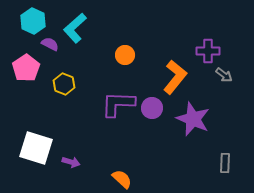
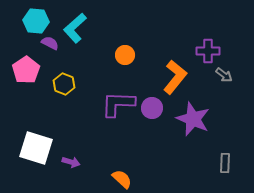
cyan hexagon: moved 3 px right; rotated 20 degrees counterclockwise
purple semicircle: moved 1 px up
pink pentagon: moved 2 px down
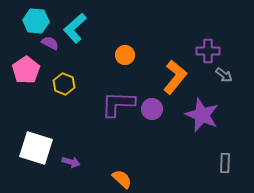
purple circle: moved 1 px down
purple star: moved 9 px right, 4 px up
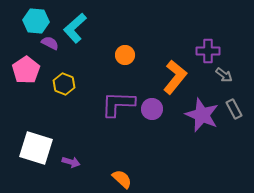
gray rectangle: moved 9 px right, 54 px up; rotated 30 degrees counterclockwise
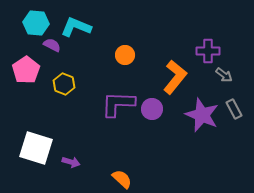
cyan hexagon: moved 2 px down
cyan L-shape: moved 1 px right, 1 px up; rotated 64 degrees clockwise
purple semicircle: moved 2 px right, 2 px down
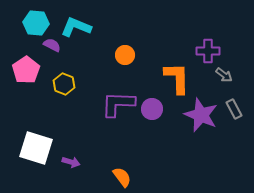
orange L-shape: moved 2 px right, 1 px down; rotated 40 degrees counterclockwise
purple star: moved 1 px left
orange semicircle: moved 2 px up; rotated 10 degrees clockwise
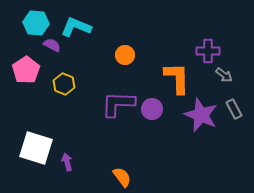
purple arrow: moved 4 px left; rotated 120 degrees counterclockwise
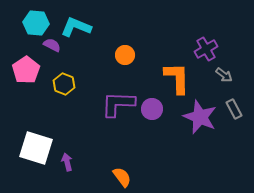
purple cross: moved 2 px left, 2 px up; rotated 30 degrees counterclockwise
purple star: moved 1 px left, 2 px down
